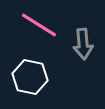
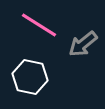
gray arrow: rotated 56 degrees clockwise
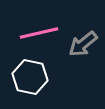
pink line: moved 8 px down; rotated 45 degrees counterclockwise
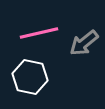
gray arrow: moved 1 px right, 1 px up
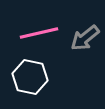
gray arrow: moved 1 px right, 5 px up
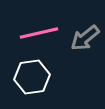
white hexagon: moved 2 px right; rotated 20 degrees counterclockwise
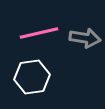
gray arrow: rotated 132 degrees counterclockwise
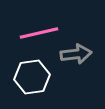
gray arrow: moved 9 px left, 16 px down; rotated 16 degrees counterclockwise
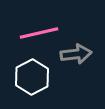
white hexagon: rotated 20 degrees counterclockwise
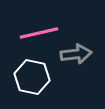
white hexagon: rotated 20 degrees counterclockwise
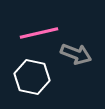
gray arrow: rotated 28 degrees clockwise
